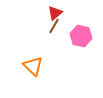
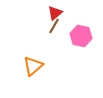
orange triangle: rotated 35 degrees clockwise
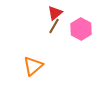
pink hexagon: moved 7 px up; rotated 15 degrees clockwise
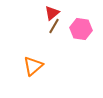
red triangle: moved 3 px left
pink hexagon: rotated 20 degrees counterclockwise
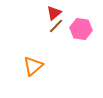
red triangle: moved 2 px right
brown line: moved 2 px right; rotated 14 degrees clockwise
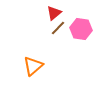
brown line: moved 2 px right, 2 px down
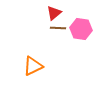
brown line: rotated 49 degrees clockwise
orange triangle: rotated 15 degrees clockwise
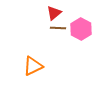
pink hexagon: rotated 20 degrees clockwise
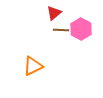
brown line: moved 3 px right, 2 px down
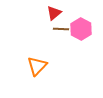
brown line: moved 1 px up
orange triangle: moved 4 px right; rotated 20 degrees counterclockwise
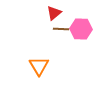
pink hexagon: rotated 25 degrees counterclockwise
orange triangle: moved 2 px right; rotated 15 degrees counterclockwise
